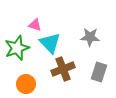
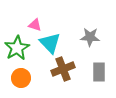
green star: rotated 10 degrees counterclockwise
gray rectangle: rotated 18 degrees counterclockwise
orange circle: moved 5 px left, 6 px up
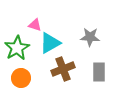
cyan triangle: rotated 45 degrees clockwise
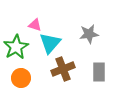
gray star: moved 1 px left, 3 px up; rotated 12 degrees counterclockwise
cyan triangle: rotated 20 degrees counterclockwise
green star: moved 1 px left, 1 px up
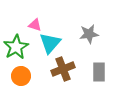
orange circle: moved 2 px up
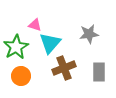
brown cross: moved 1 px right, 1 px up
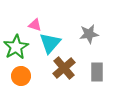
brown cross: rotated 20 degrees counterclockwise
gray rectangle: moved 2 px left
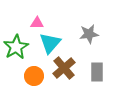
pink triangle: moved 2 px right, 2 px up; rotated 16 degrees counterclockwise
orange circle: moved 13 px right
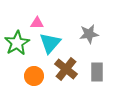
green star: moved 1 px right, 4 px up
brown cross: moved 2 px right, 1 px down; rotated 10 degrees counterclockwise
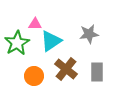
pink triangle: moved 2 px left, 1 px down
cyan triangle: moved 1 px right, 2 px up; rotated 15 degrees clockwise
